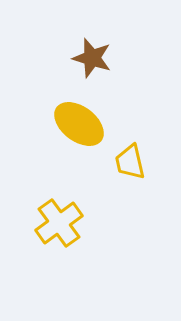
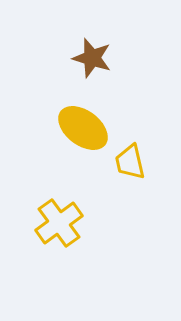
yellow ellipse: moved 4 px right, 4 px down
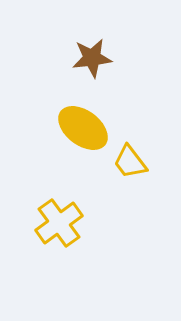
brown star: rotated 24 degrees counterclockwise
yellow trapezoid: rotated 24 degrees counterclockwise
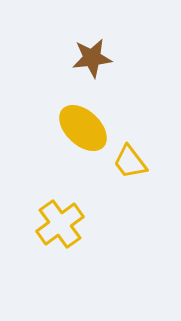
yellow ellipse: rotated 6 degrees clockwise
yellow cross: moved 1 px right, 1 px down
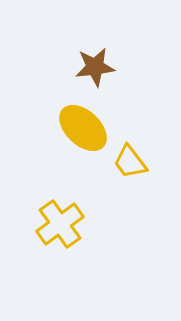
brown star: moved 3 px right, 9 px down
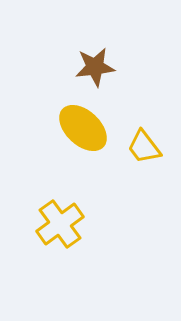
yellow trapezoid: moved 14 px right, 15 px up
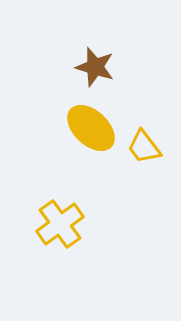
brown star: rotated 24 degrees clockwise
yellow ellipse: moved 8 px right
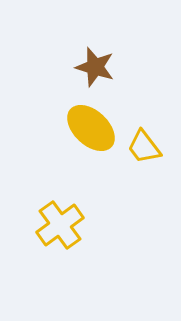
yellow cross: moved 1 px down
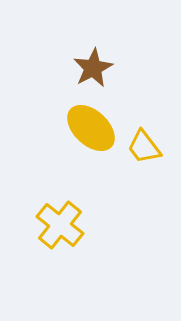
brown star: moved 2 px left, 1 px down; rotated 27 degrees clockwise
yellow cross: rotated 15 degrees counterclockwise
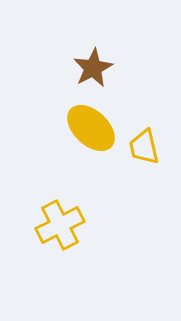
yellow trapezoid: rotated 24 degrees clockwise
yellow cross: rotated 24 degrees clockwise
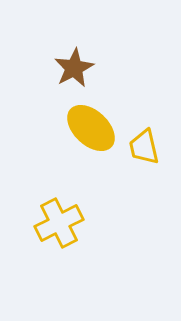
brown star: moved 19 px left
yellow cross: moved 1 px left, 2 px up
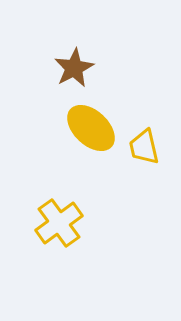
yellow cross: rotated 9 degrees counterclockwise
